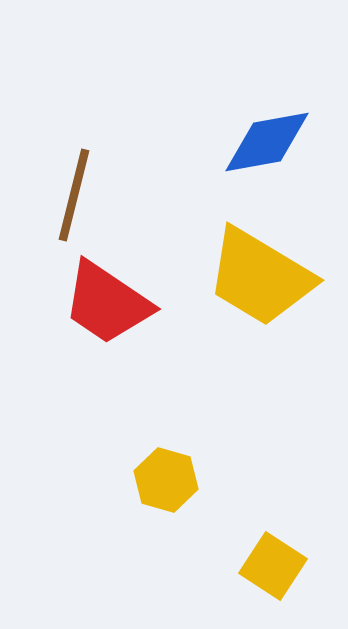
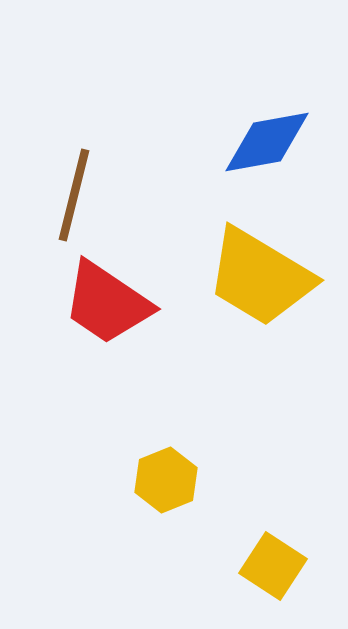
yellow hexagon: rotated 22 degrees clockwise
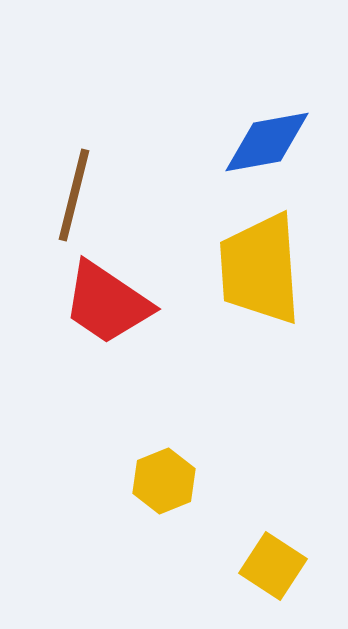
yellow trapezoid: moved 8 px up; rotated 55 degrees clockwise
yellow hexagon: moved 2 px left, 1 px down
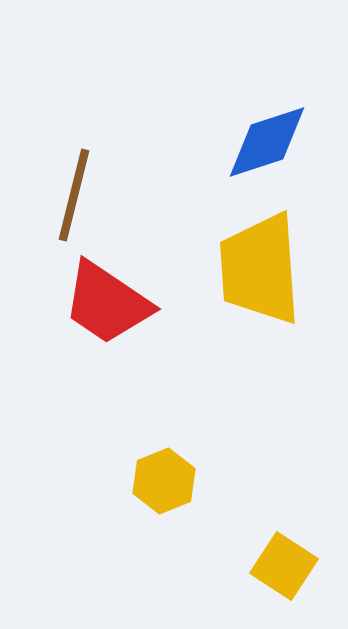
blue diamond: rotated 8 degrees counterclockwise
yellow square: moved 11 px right
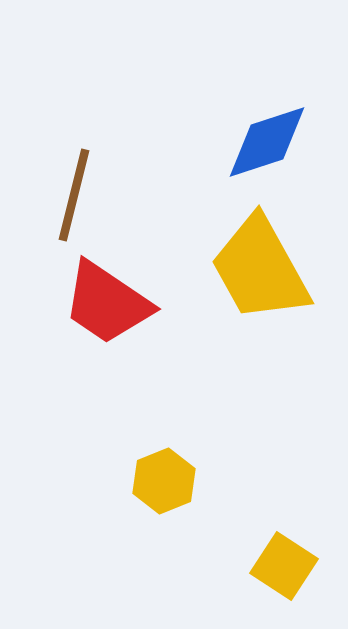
yellow trapezoid: rotated 25 degrees counterclockwise
